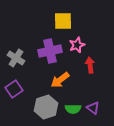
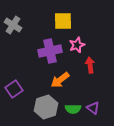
gray cross: moved 3 px left, 33 px up
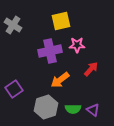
yellow square: moved 2 px left; rotated 12 degrees counterclockwise
pink star: rotated 21 degrees clockwise
red arrow: moved 1 px right, 4 px down; rotated 49 degrees clockwise
purple triangle: moved 2 px down
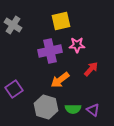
gray hexagon: rotated 25 degrees counterclockwise
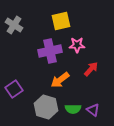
gray cross: moved 1 px right
